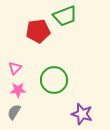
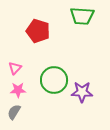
green trapezoid: moved 17 px right; rotated 25 degrees clockwise
red pentagon: rotated 25 degrees clockwise
purple star: moved 22 px up; rotated 15 degrees counterclockwise
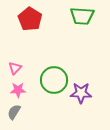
red pentagon: moved 8 px left, 12 px up; rotated 15 degrees clockwise
purple star: moved 1 px left, 1 px down
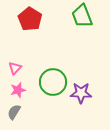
green trapezoid: rotated 65 degrees clockwise
green circle: moved 1 px left, 2 px down
pink star: rotated 14 degrees counterclockwise
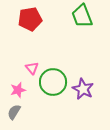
red pentagon: rotated 30 degrees clockwise
pink triangle: moved 17 px right; rotated 24 degrees counterclockwise
purple star: moved 2 px right, 4 px up; rotated 25 degrees clockwise
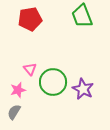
pink triangle: moved 2 px left, 1 px down
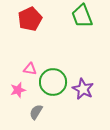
red pentagon: rotated 15 degrees counterclockwise
pink triangle: rotated 40 degrees counterclockwise
gray semicircle: moved 22 px right
